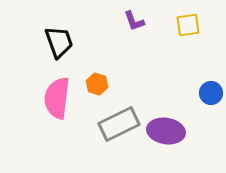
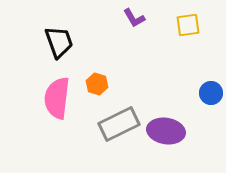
purple L-shape: moved 3 px up; rotated 10 degrees counterclockwise
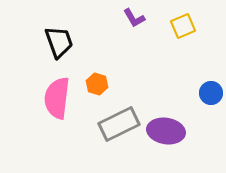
yellow square: moved 5 px left, 1 px down; rotated 15 degrees counterclockwise
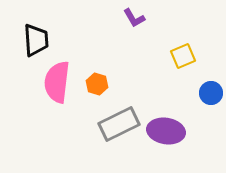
yellow square: moved 30 px down
black trapezoid: moved 23 px left, 2 px up; rotated 16 degrees clockwise
pink semicircle: moved 16 px up
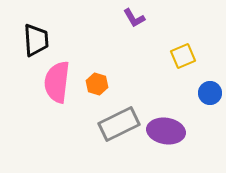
blue circle: moved 1 px left
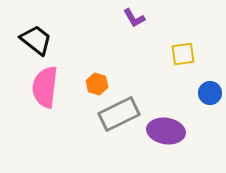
black trapezoid: rotated 48 degrees counterclockwise
yellow square: moved 2 px up; rotated 15 degrees clockwise
pink semicircle: moved 12 px left, 5 px down
gray rectangle: moved 10 px up
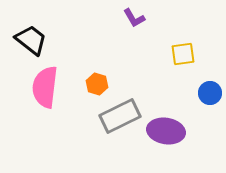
black trapezoid: moved 5 px left
gray rectangle: moved 1 px right, 2 px down
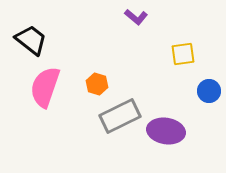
purple L-shape: moved 2 px right, 1 px up; rotated 20 degrees counterclockwise
pink semicircle: rotated 12 degrees clockwise
blue circle: moved 1 px left, 2 px up
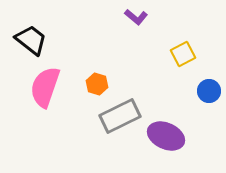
yellow square: rotated 20 degrees counterclockwise
purple ellipse: moved 5 px down; rotated 15 degrees clockwise
